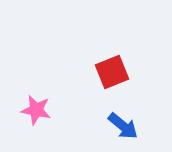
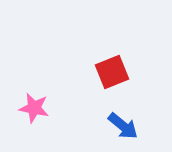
pink star: moved 2 px left, 2 px up
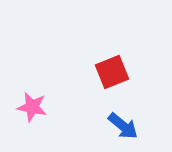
pink star: moved 2 px left, 1 px up
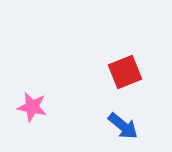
red square: moved 13 px right
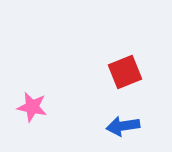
blue arrow: rotated 132 degrees clockwise
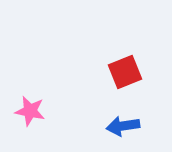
pink star: moved 2 px left, 4 px down
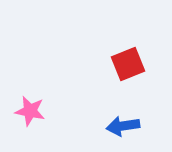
red square: moved 3 px right, 8 px up
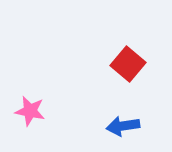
red square: rotated 28 degrees counterclockwise
